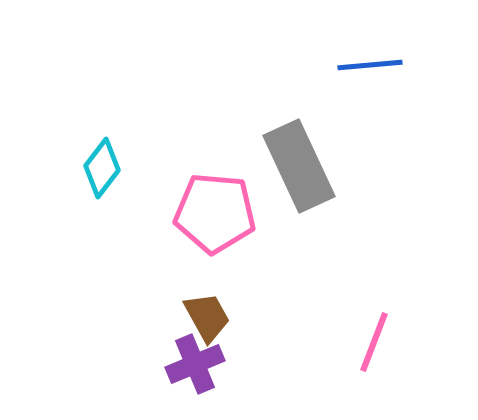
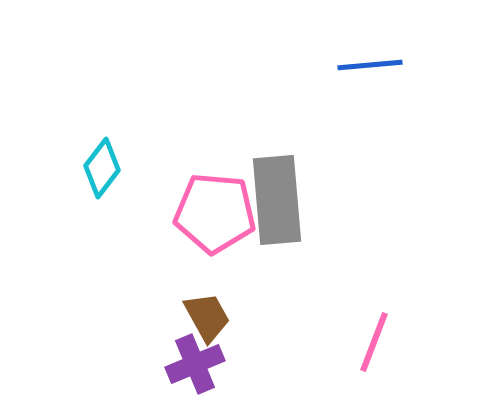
gray rectangle: moved 22 px left, 34 px down; rotated 20 degrees clockwise
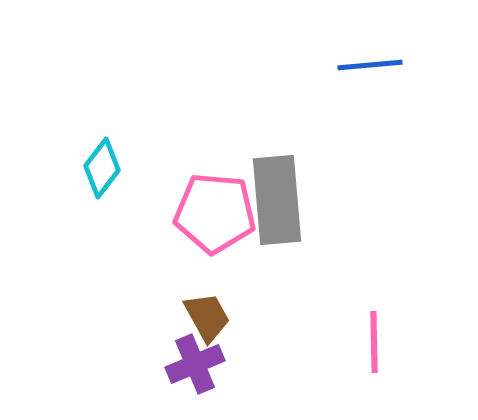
pink line: rotated 22 degrees counterclockwise
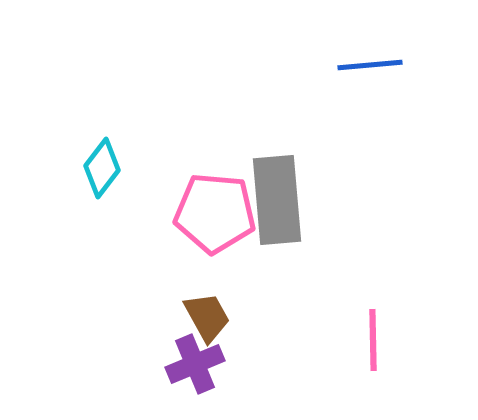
pink line: moved 1 px left, 2 px up
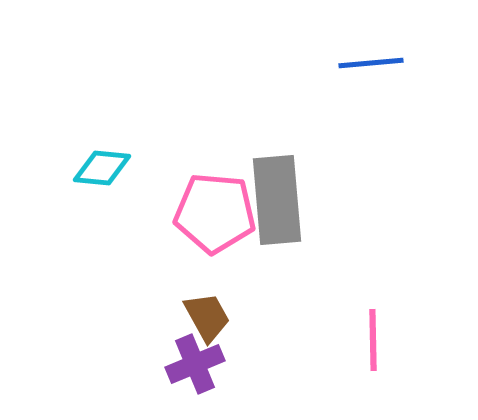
blue line: moved 1 px right, 2 px up
cyan diamond: rotated 58 degrees clockwise
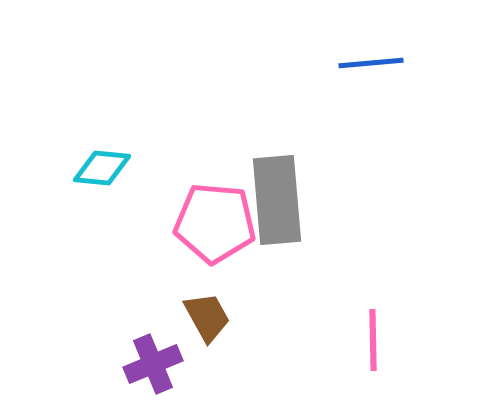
pink pentagon: moved 10 px down
purple cross: moved 42 px left
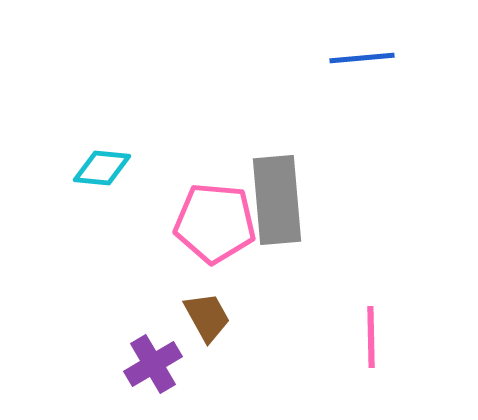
blue line: moved 9 px left, 5 px up
pink line: moved 2 px left, 3 px up
purple cross: rotated 8 degrees counterclockwise
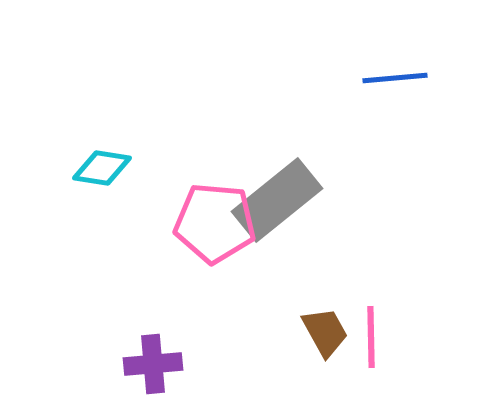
blue line: moved 33 px right, 20 px down
cyan diamond: rotated 4 degrees clockwise
gray rectangle: rotated 56 degrees clockwise
brown trapezoid: moved 118 px right, 15 px down
purple cross: rotated 26 degrees clockwise
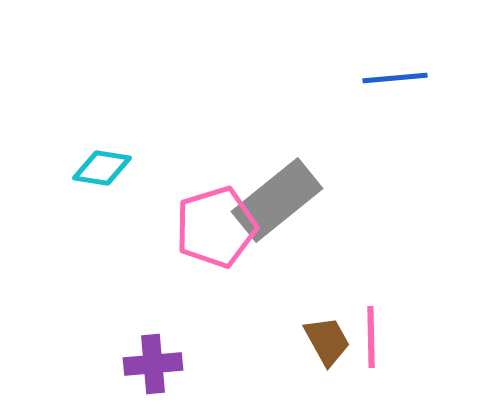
pink pentagon: moved 1 px right, 4 px down; rotated 22 degrees counterclockwise
brown trapezoid: moved 2 px right, 9 px down
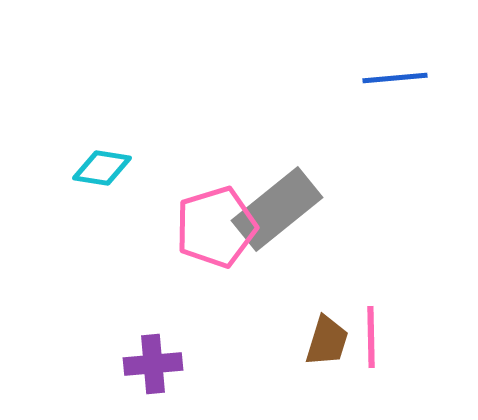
gray rectangle: moved 9 px down
brown trapezoid: rotated 46 degrees clockwise
